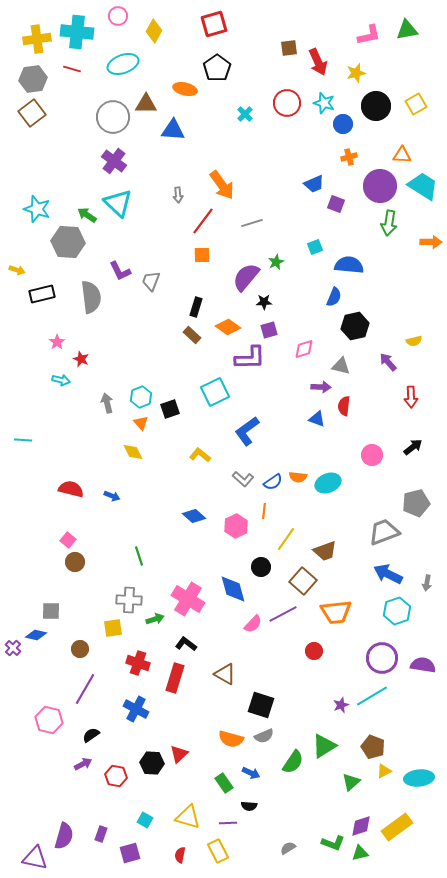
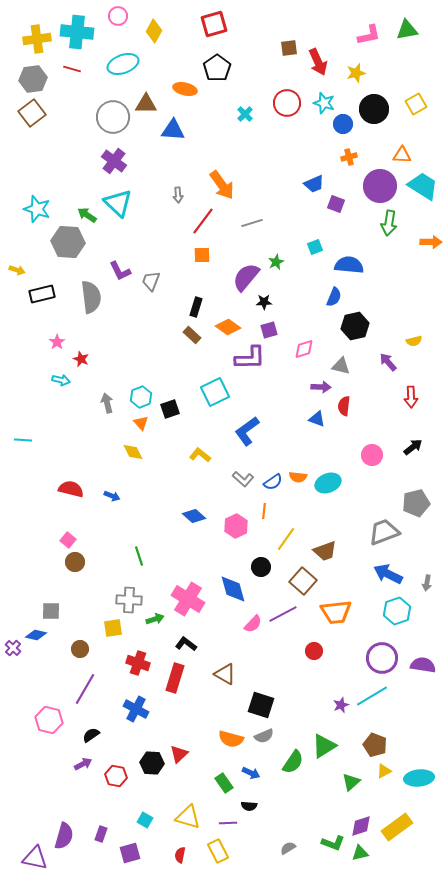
black circle at (376, 106): moved 2 px left, 3 px down
brown pentagon at (373, 747): moved 2 px right, 2 px up
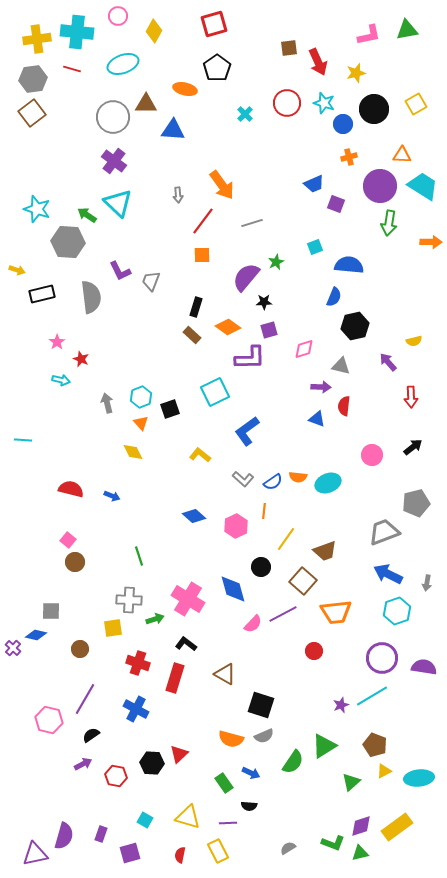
purple semicircle at (423, 665): moved 1 px right, 2 px down
purple line at (85, 689): moved 10 px down
purple triangle at (35, 858): moved 4 px up; rotated 24 degrees counterclockwise
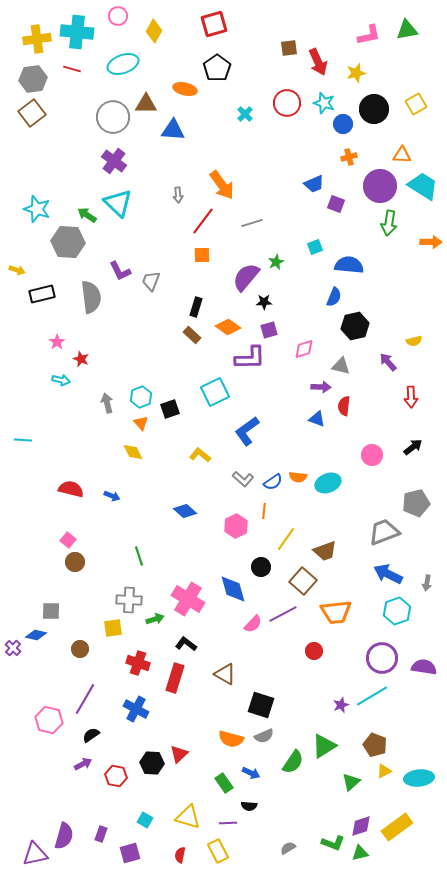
blue diamond at (194, 516): moved 9 px left, 5 px up
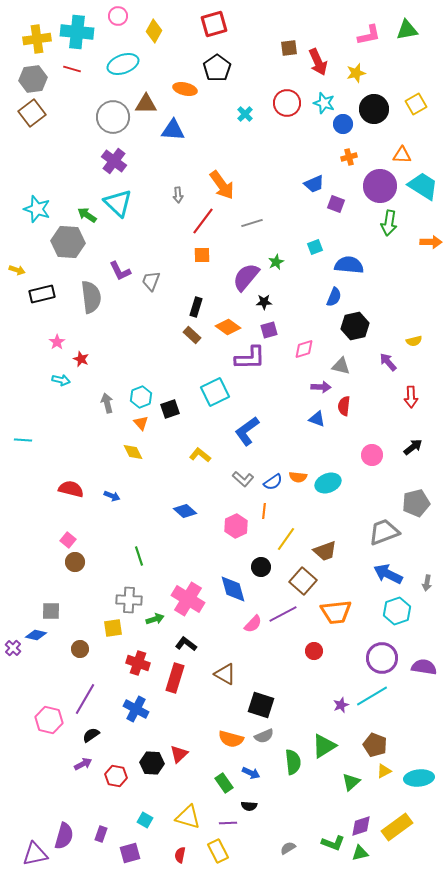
green semicircle at (293, 762): rotated 40 degrees counterclockwise
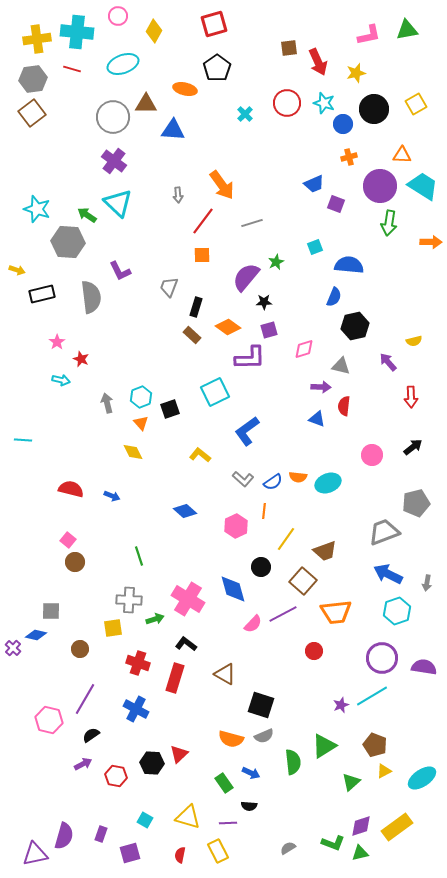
gray trapezoid at (151, 281): moved 18 px right, 6 px down
cyan ellipse at (419, 778): moved 3 px right; rotated 28 degrees counterclockwise
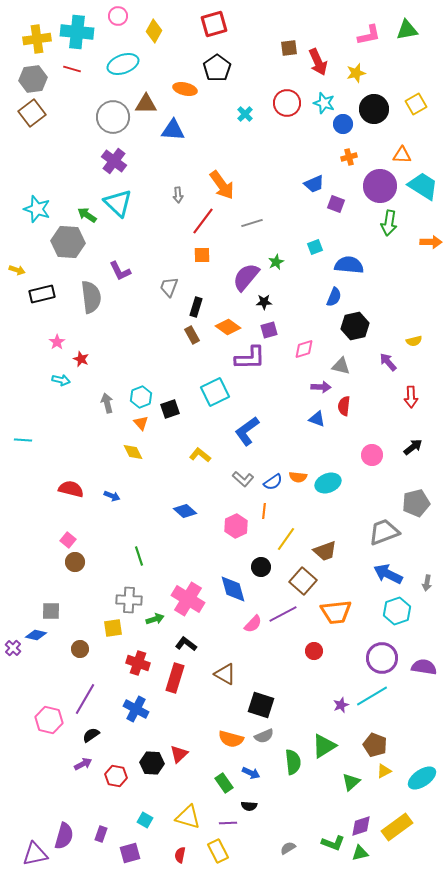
brown rectangle at (192, 335): rotated 18 degrees clockwise
